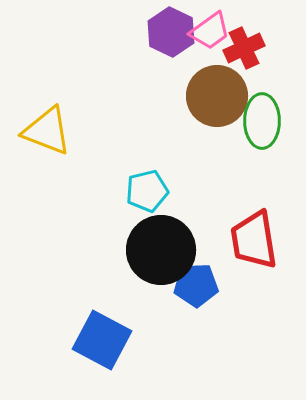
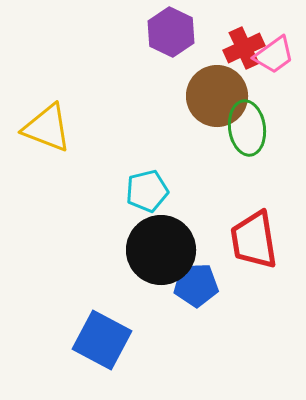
pink trapezoid: moved 64 px right, 24 px down
green ellipse: moved 15 px left, 7 px down; rotated 8 degrees counterclockwise
yellow triangle: moved 3 px up
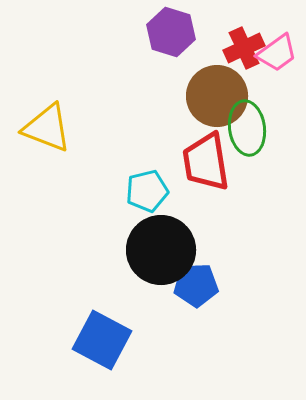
purple hexagon: rotated 9 degrees counterclockwise
pink trapezoid: moved 3 px right, 2 px up
red trapezoid: moved 48 px left, 78 px up
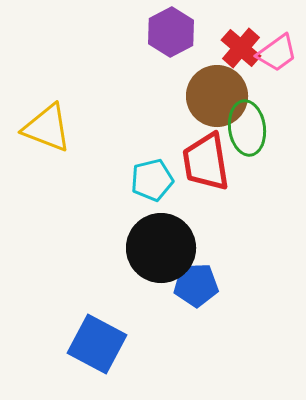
purple hexagon: rotated 15 degrees clockwise
red cross: moved 3 px left; rotated 24 degrees counterclockwise
cyan pentagon: moved 5 px right, 11 px up
black circle: moved 2 px up
blue square: moved 5 px left, 4 px down
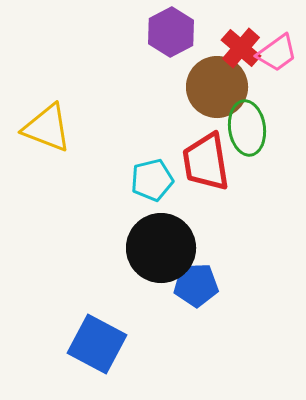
brown circle: moved 9 px up
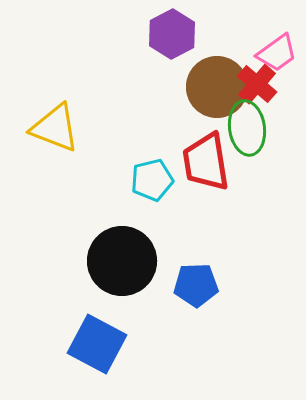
purple hexagon: moved 1 px right, 2 px down
red cross: moved 16 px right, 36 px down
yellow triangle: moved 8 px right
black circle: moved 39 px left, 13 px down
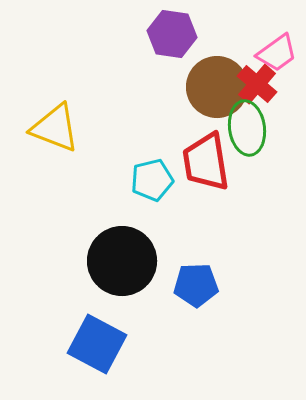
purple hexagon: rotated 24 degrees counterclockwise
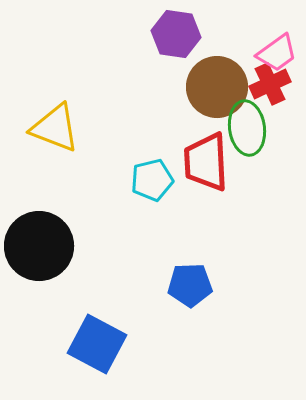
purple hexagon: moved 4 px right
red cross: moved 13 px right; rotated 24 degrees clockwise
red trapezoid: rotated 6 degrees clockwise
black circle: moved 83 px left, 15 px up
blue pentagon: moved 6 px left
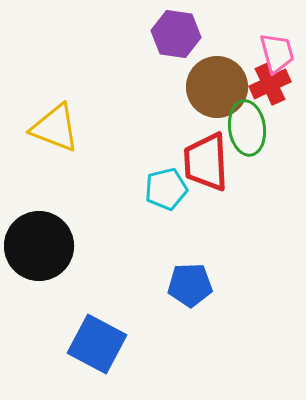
pink trapezoid: rotated 69 degrees counterclockwise
cyan pentagon: moved 14 px right, 9 px down
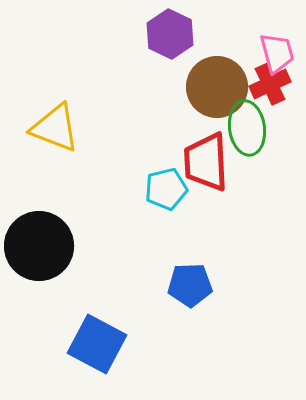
purple hexagon: moved 6 px left; rotated 18 degrees clockwise
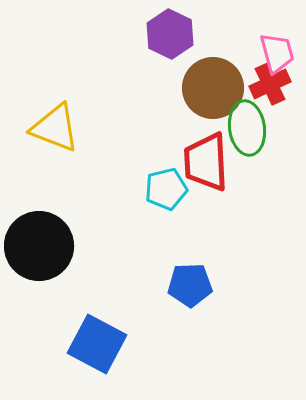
brown circle: moved 4 px left, 1 px down
